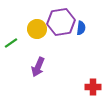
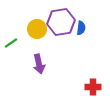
purple arrow: moved 1 px right, 3 px up; rotated 36 degrees counterclockwise
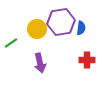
purple arrow: moved 1 px right, 1 px up
red cross: moved 6 px left, 27 px up
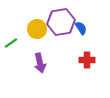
blue semicircle: rotated 40 degrees counterclockwise
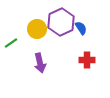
purple hexagon: rotated 16 degrees counterclockwise
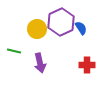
green line: moved 3 px right, 8 px down; rotated 48 degrees clockwise
red cross: moved 5 px down
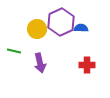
blue semicircle: rotated 56 degrees counterclockwise
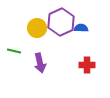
yellow circle: moved 1 px up
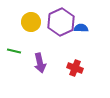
yellow circle: moved 6 px left, 6 px up
red cross: moved 12 px left, 3 px down; rotated 21 degrees clockwise
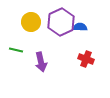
blue semicircle: moved 1 px left, 1 px up
green line: moved 2 px right, 1 px up
purple arrow: moved 1 px right, 1 px up
red cross: moved 11 px right, 9 px up
